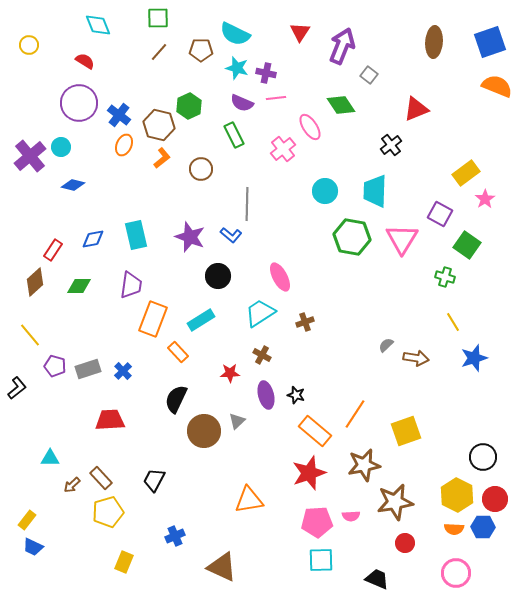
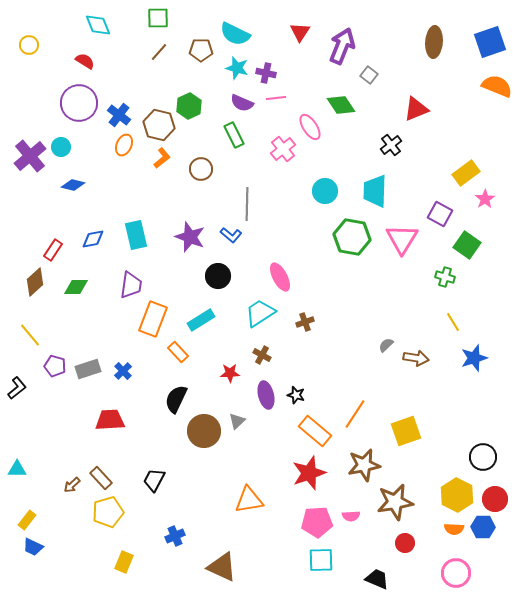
green diamond at (79, 286): moved 3 px left, 1 px down
cyan triangle at (50, 458): moved 33 px left, 11 px down
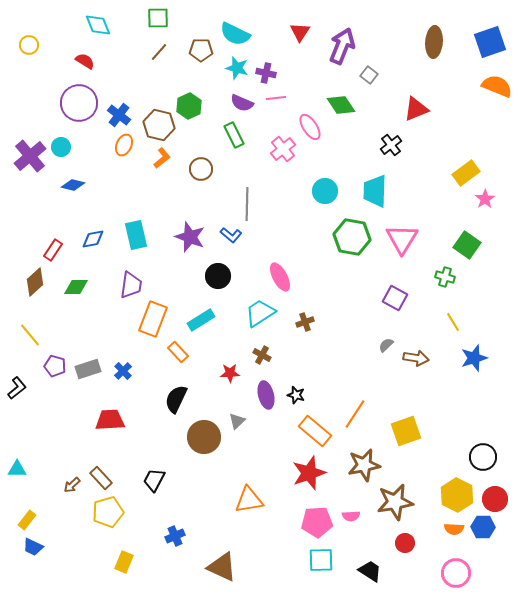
purple square at (440, 214): moved 45 px left, 84 px down
brown circle at (204, 431): moved 6 px down
black trapezoid at (377, 579): moved 7 px left, 8 px up; rotated 10 degrees clockwise
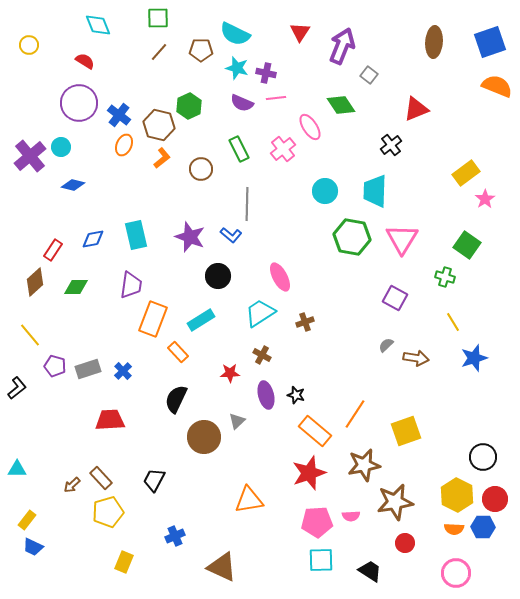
green rectangle at (234, 135): moved 5 px right, 14 px down
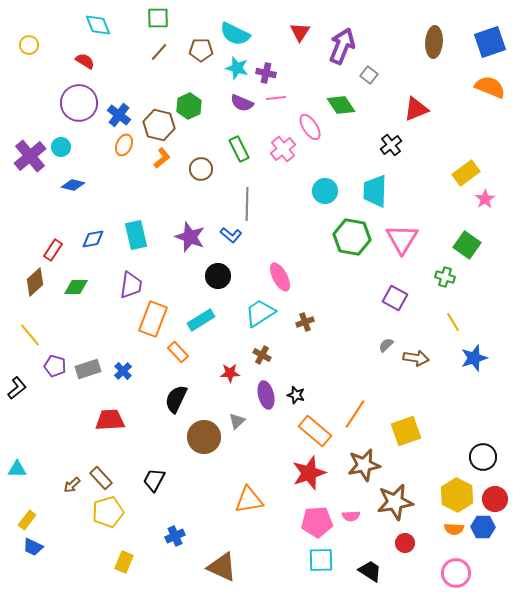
orange semicircle at (497, 86): moved 7 px left, 1 px down
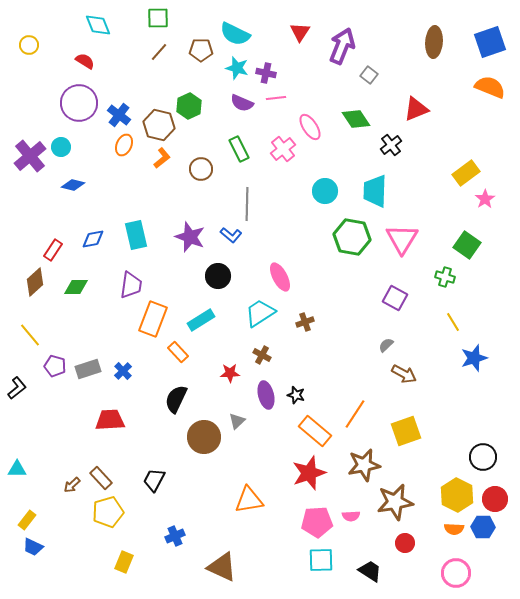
green diamond at (341, 105): moved 15 px right, 14 px down
brown arrow at (416, 358): moved 12 px left, 16 px down; rotated 20 degrees clockwise
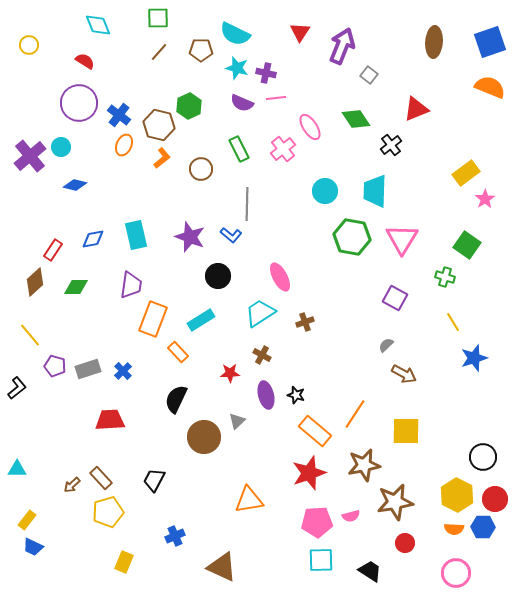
blue diamond at (73, 185): moved 2 px right
yellow square at (406, 431): rotated 20 degrees clockwise
pink semicircle at (351, 516): rotated 12 degrees counterclockwise
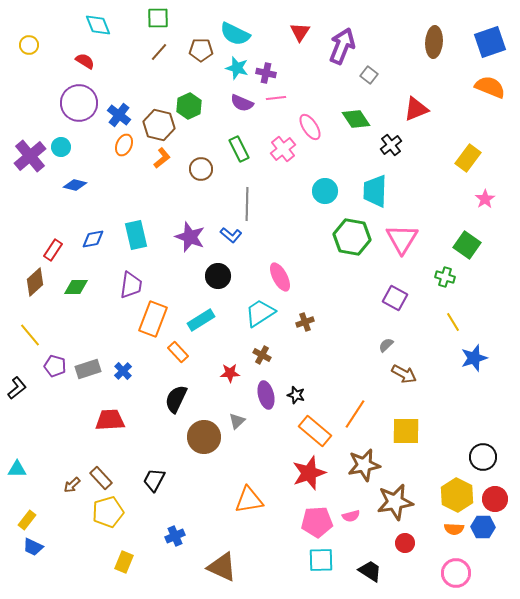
yellow rectangle at (466, 173): moved 2 px right, 15 px up; rotated 16 degrees counterclockwise
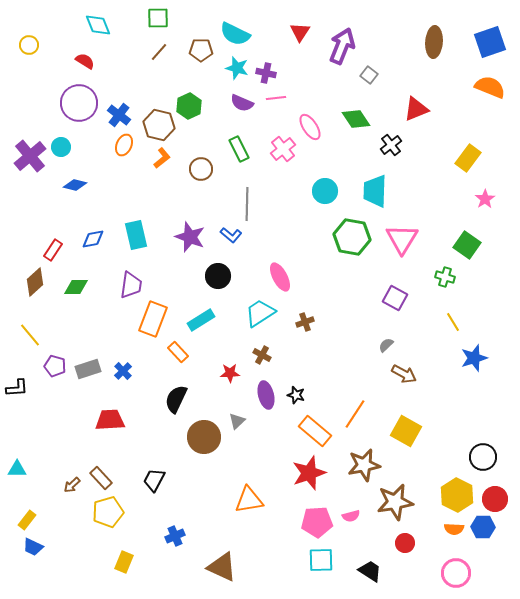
black L-shape at (17, 388): rotated 35 degrees clockwise
yellow square at (406, 431): rotated 28 degrees clockwise
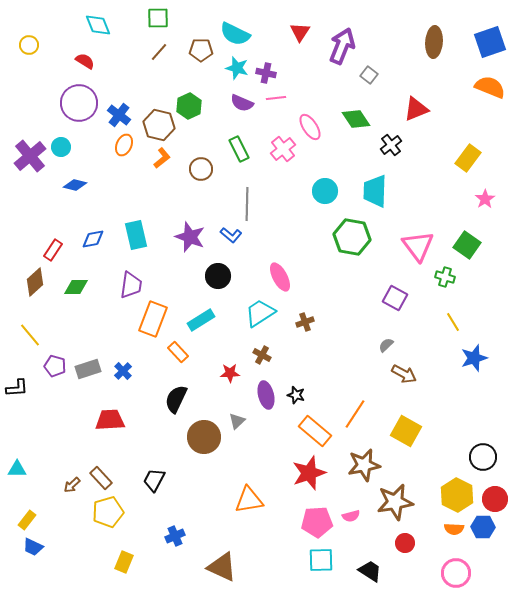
pink triangle at (402, 239): moved 16 px right, 7 px down; rotated 8 degrees counterclockwise
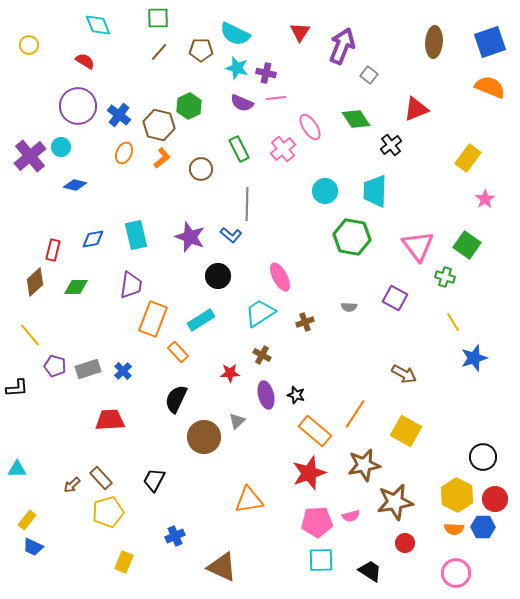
purple circle at (79, 103): moved 1 px left, 3 px down
orange ellipse at (124, 145): moved 8 px down
red rectangle at (53, 250): rotated 20 degrees counterclockwise
gray semicircle at (386, 345): moved 37 px left, 38 px up; rotated 133 degrees counterclockwise
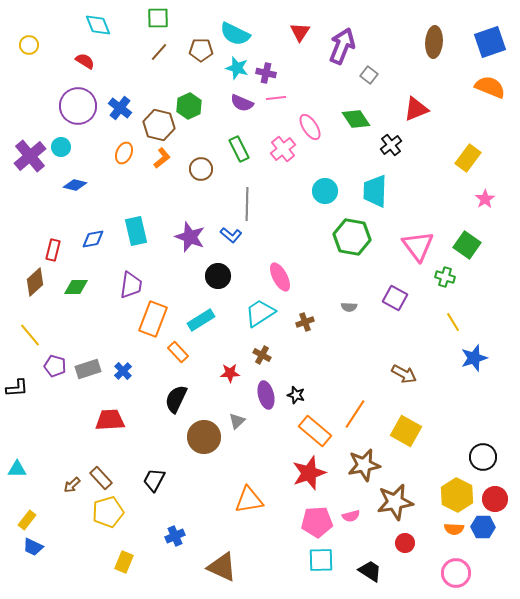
blue cross at (119, 115): moved 1 px right, 7 px up
cyan rectangle at (136, 235): moved 4 px up
